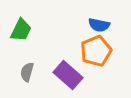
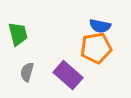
blue semicircle: moved 1 px right, 1 px down
green trapezoid: moved 3 px left, 4 px down; rotated 40 degrees counterclockwise
orange pentagon: moved 3 px up; rotated 12 degrees clockwise
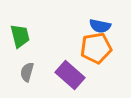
green trapezoid: moved 2 px right, 2 px down
purple rectangle: moved 2 px right
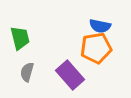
green trapezoid: moved 2 px down
purple rectangle: rotated 8 degrees clockwise
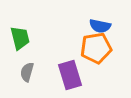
purple rectangle: rotated 24 degrees clockwise
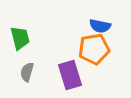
orange pentagon: moved 2 px left, 1 px down
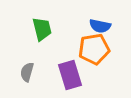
green trapezoid: moved 22 px right, 9 px up
